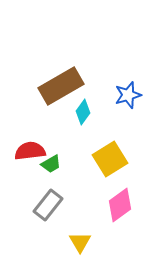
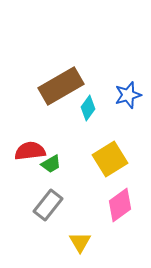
cyan diamond: moved 5 px right, 4 px up
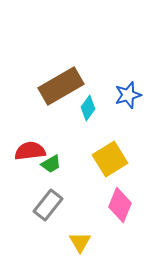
pink diamond: rotated 32 degrees counterclockwise
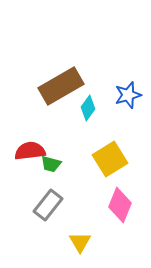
green trapezoid: rotated 45 degrees clockwise
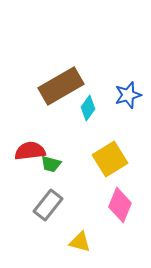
yellow triangle: rotated 45 degrees counterclockwise
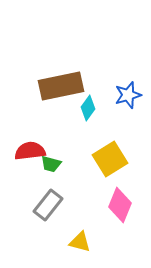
brown rectangle: rotated 18 degrees clockwise
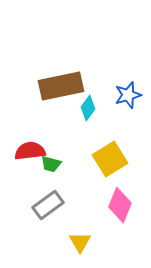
gray rectangle: rotated 16 degrees clockwise
yellow triangle: rotated 45 degrees clockwise
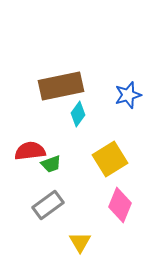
cyan diamond: moved 10 px left, 6 px down
green trapezoid: rotated 35 degrees counterclockwise
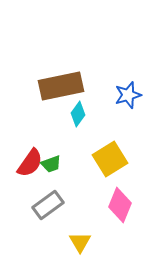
red semicircle: moved 12 px down; rotated 132 degrees clockwise
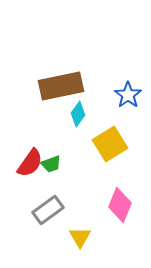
blue star: rotated 20 degrees counterclockwise
yellow square: moved 15 px up
gray rectangle: moved 5 px down
yellow triangle: moved 5 px up
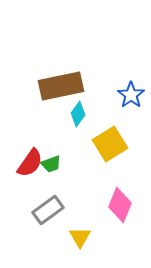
blue star: moved 3 px right
